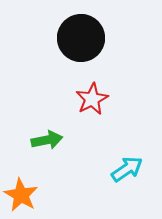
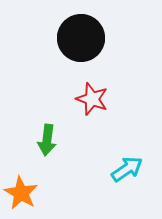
red star: rotated 24 degrees counterclockwise
green arrow: rotated 108 degrees clockwise
orange star: moved 2 px up
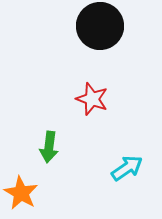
black circle: moved 19 px right, 12 px up
green arrow: moved 2 px right, 7 px down
cyan arrow: moved 1 px up
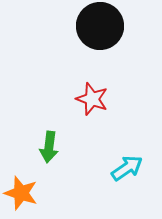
orange star: rotated 12 degrees counterclockwise
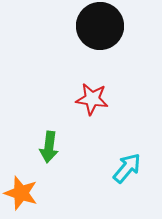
red star: rotated 12 degrees counterclockwise
cyan arrow: rotated 16 degrees counterclockwise
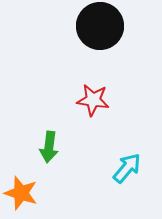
red star: moved 1 px right, 1 px down
